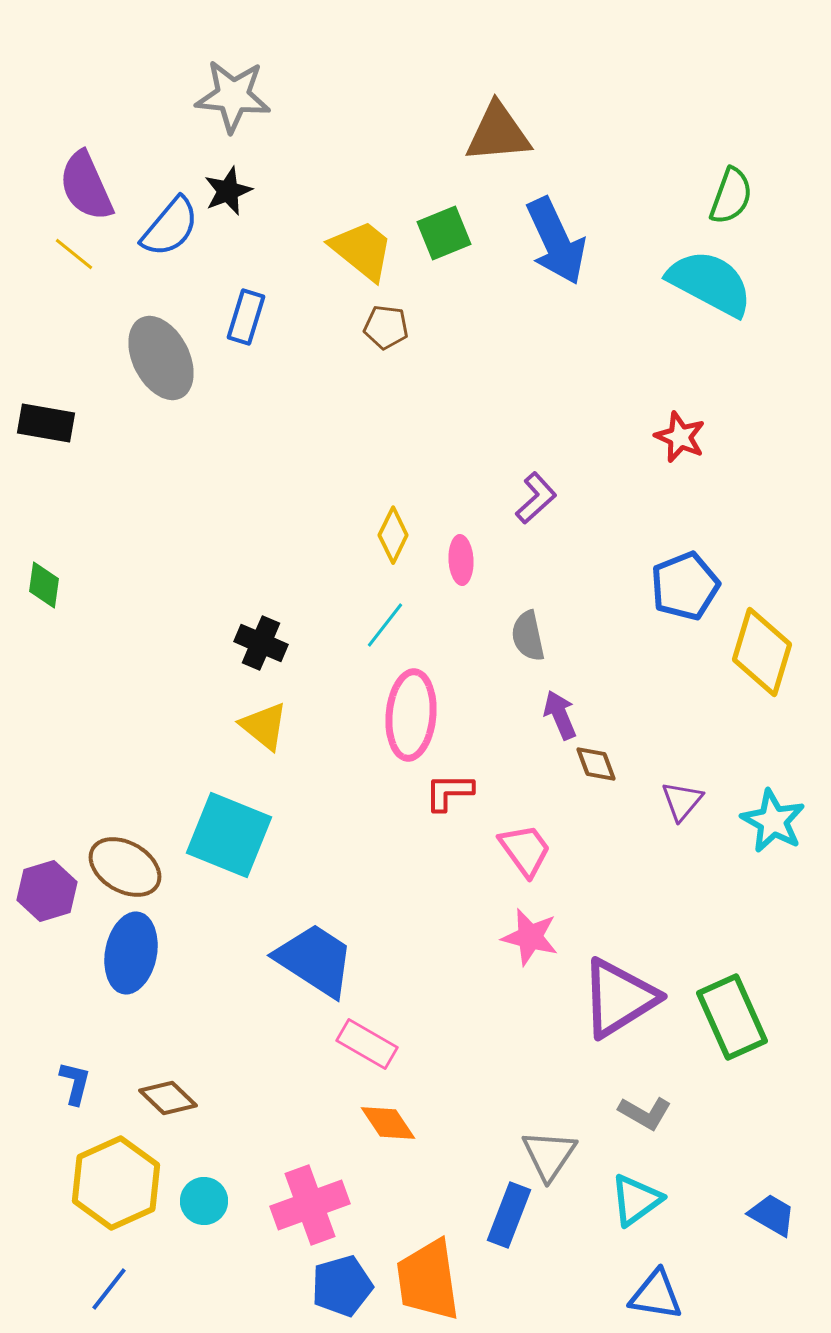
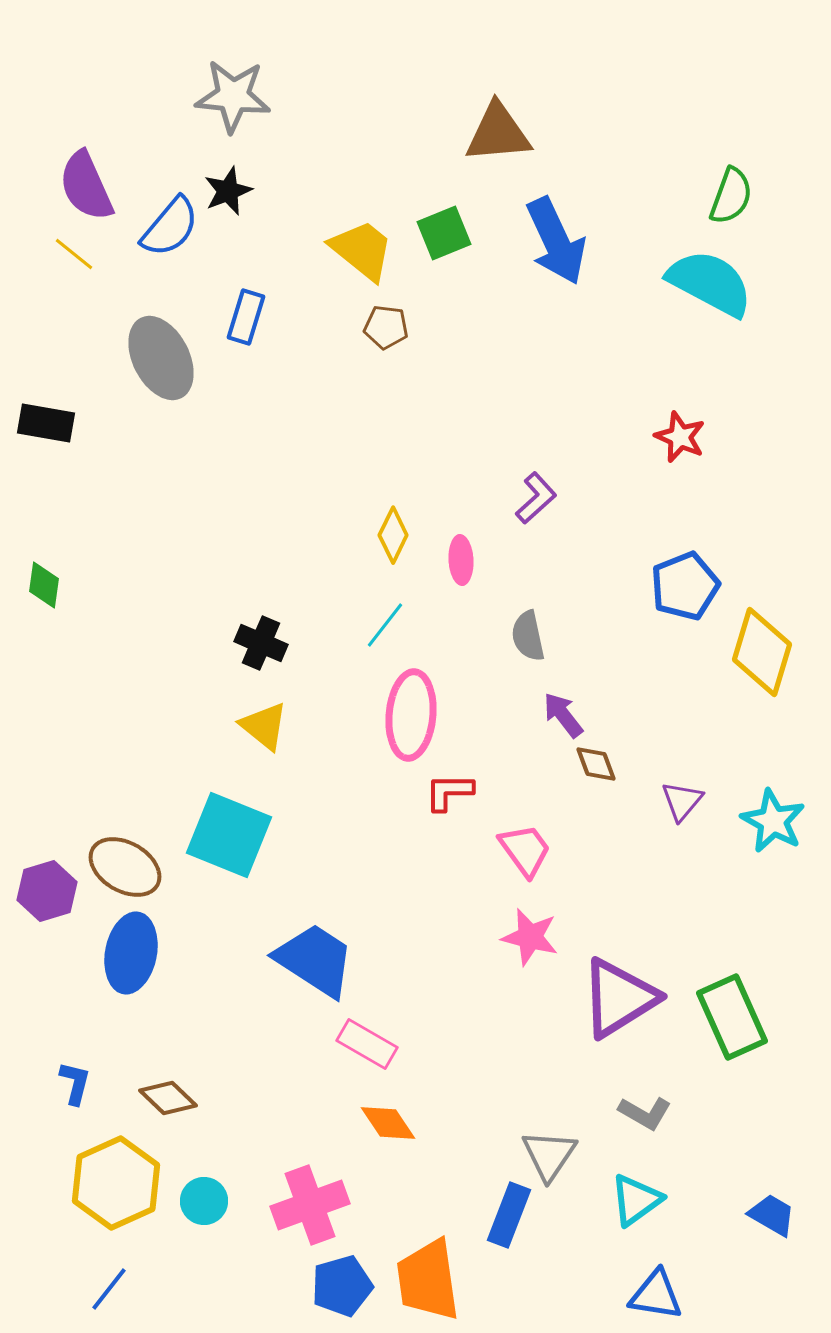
purple arrow at (560, 715): moved 3 px right; rotated 15 degrees counterclockwise
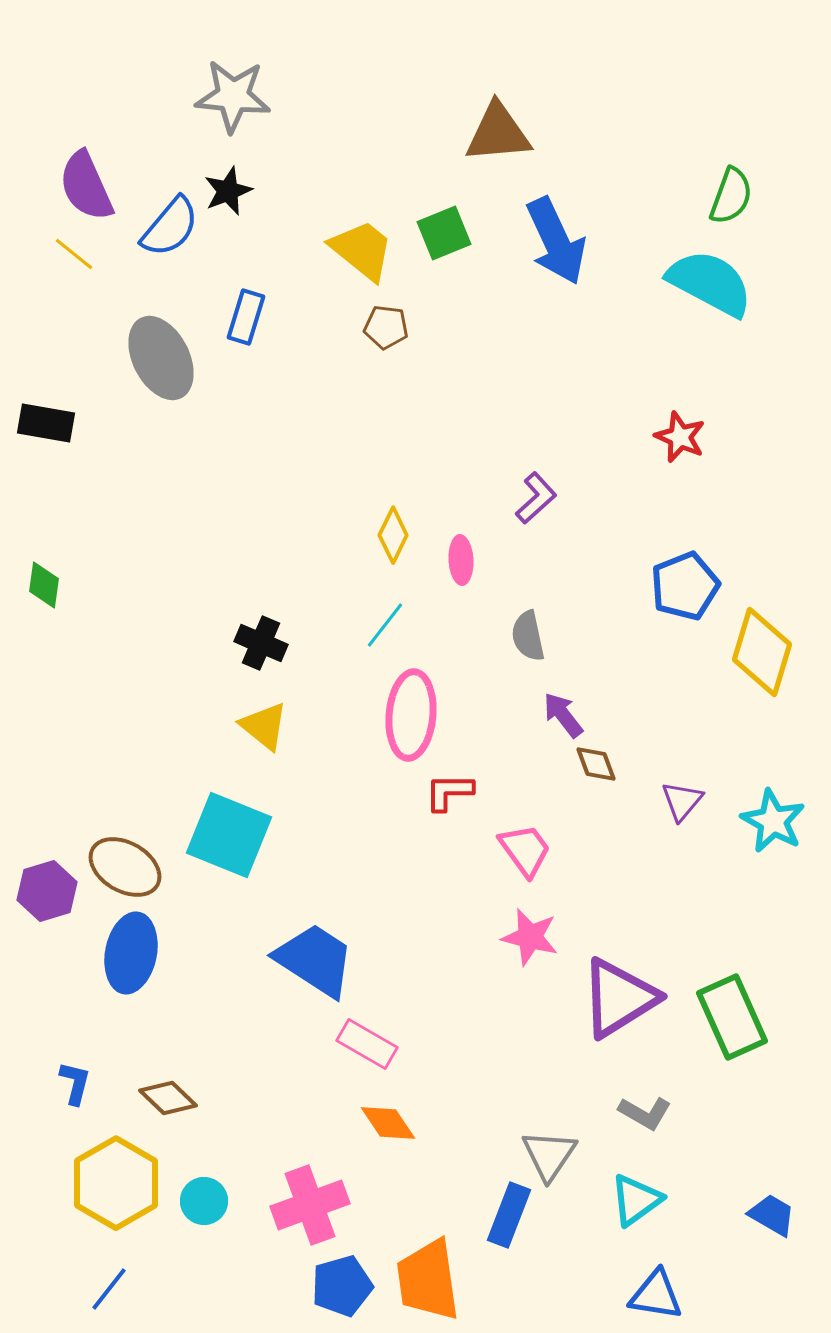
yellow hexagon at (116, 1183): rotated 6 degrees counterclockwise
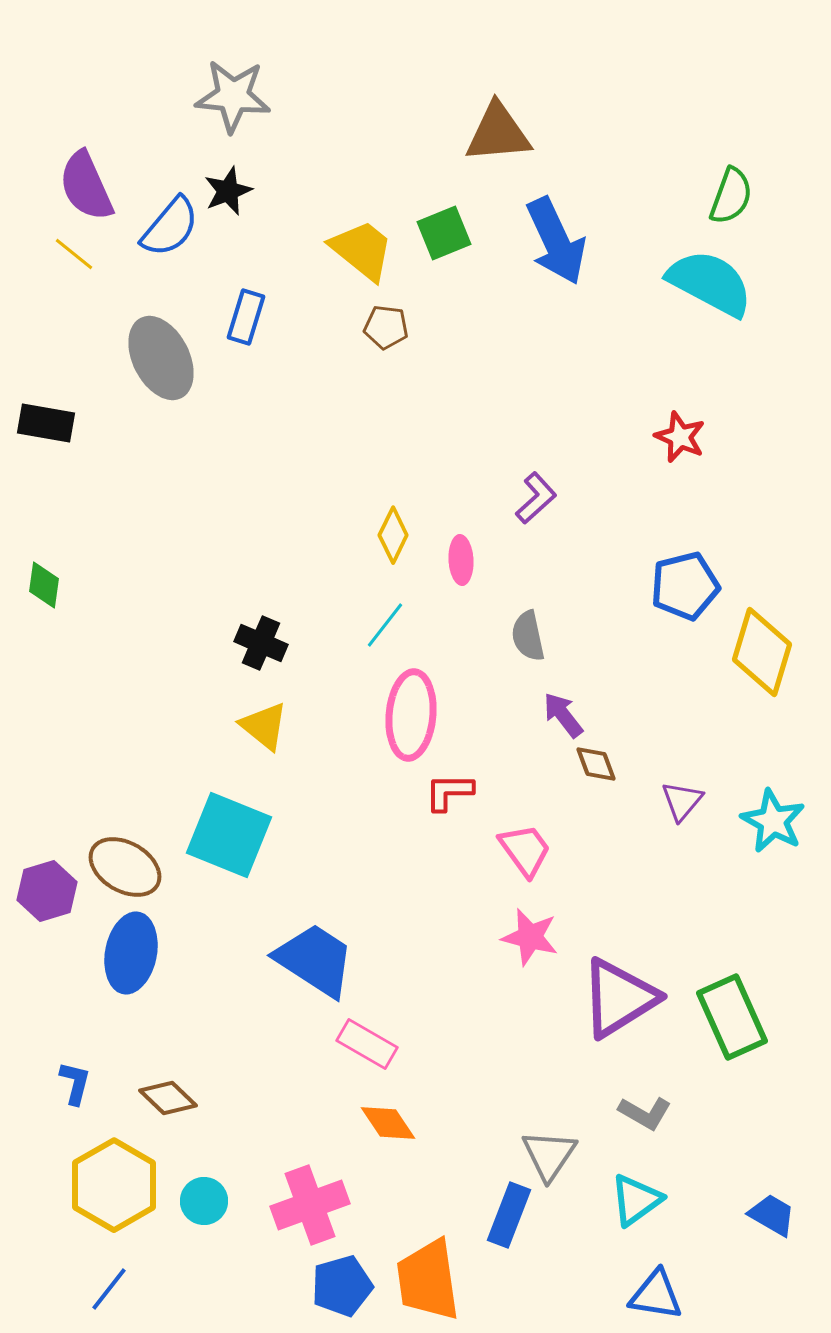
blue pentagon at (685, 586): rotated 8 degrees clockwise
yellow hexagon at (116, 1183): moved 2 px left, 2 px down
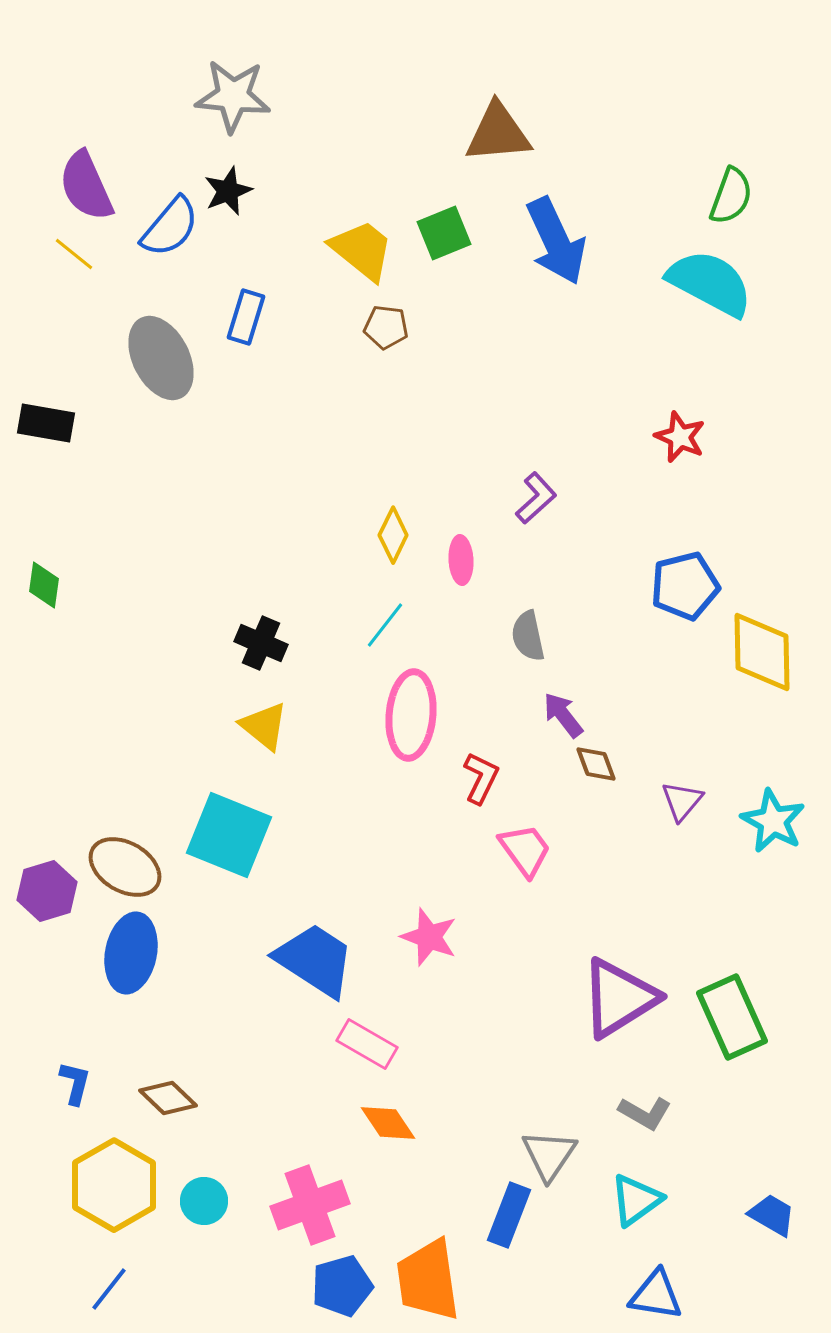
yellow diamond at (762, 652): rotated 18 degrees counterclockwise
red L-shape at (449, 792): moved 32 px right, 14 px up; rotated 116 degrees clockwise
pink star at (530, 937): moved 101 px left; rotated 6 degrees clockwise
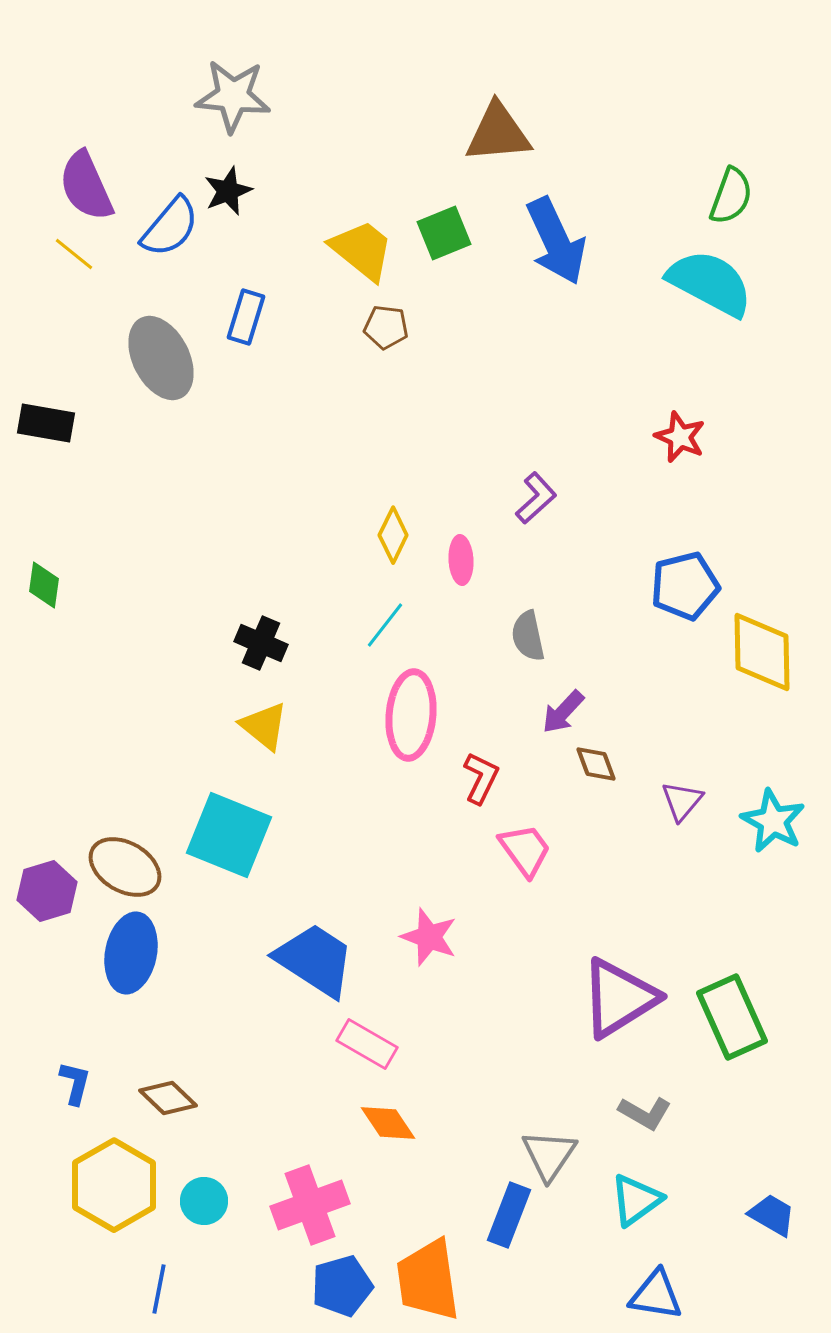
purple arrow at (563, 715): moved 3 px up; rotated 99 degrees counterclockwise
blue line at (109, 1289): moved 50 px right; rotated 27 degrees counterclockwise
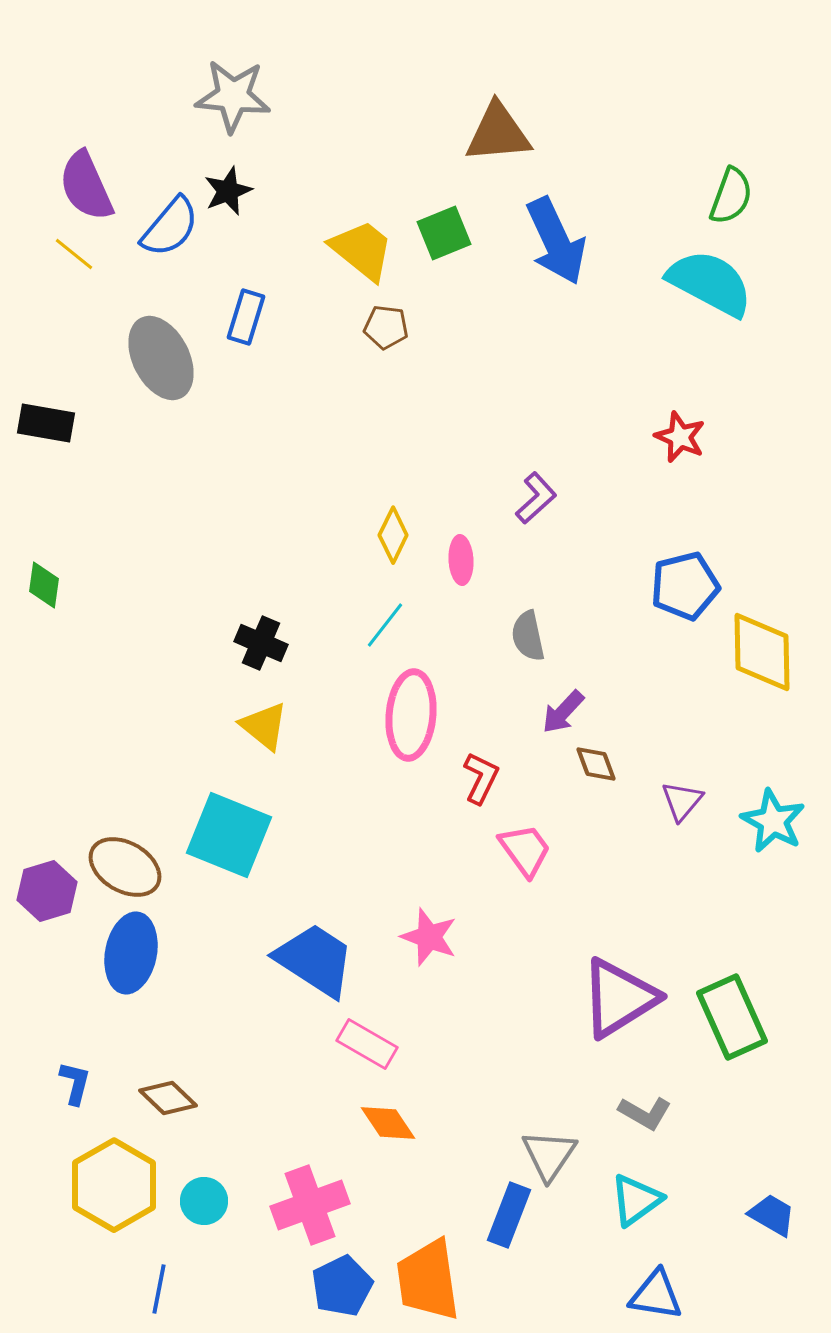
blue pentagon at (342, 1286): rotated 10 degrees counterclockwise
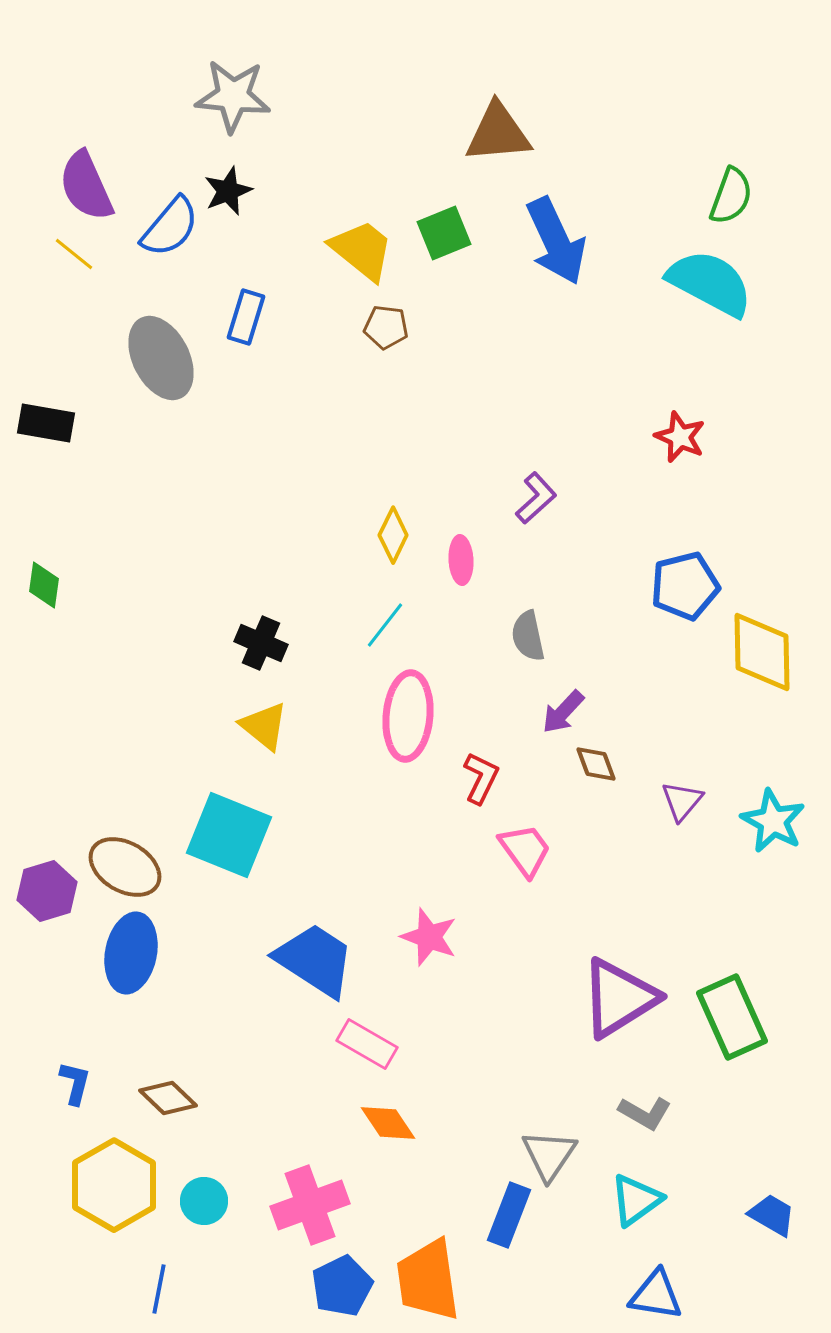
pink ellipse at (411, 715): moved 3 px left, 1 px down
